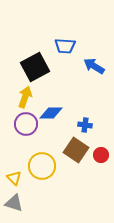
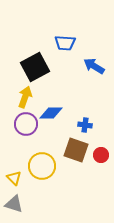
blue trapezoid: moved 3 px up
brown square: rotated 15 degrees counterclockwise
gray triangle: moved 1 px down
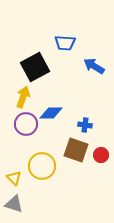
yellow arrow: moved 2 px left
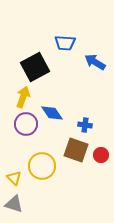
blue arrow: moved 1 px right, 4 px up
blue diamond: moved 1 px right; rotated 55 degrees clockwise
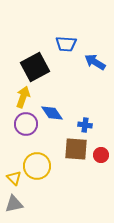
blue trapezoid: moved 1 px right, 1 px down
brown square: moved 1 px up; rotated 15 degrees counterclockwise
yellow circle: moved 5 px left
gray triangle: rotated 30 degrees counterclockwise
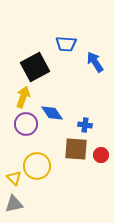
blue arrow: rotated 25 degrees clockwise
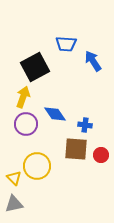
blue arrow: moved 2 px left, 1 px up
blue diamond: moved 3 px right, 1 px down
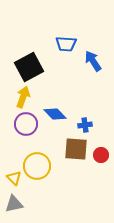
black square: moved 6 px left
blue diamond: rotated 10 degrees counterclockwise
blue cross: rotated 16 degrees counterclockwise
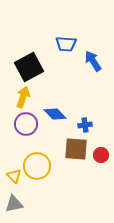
yellow triangle: moved 2 px up
